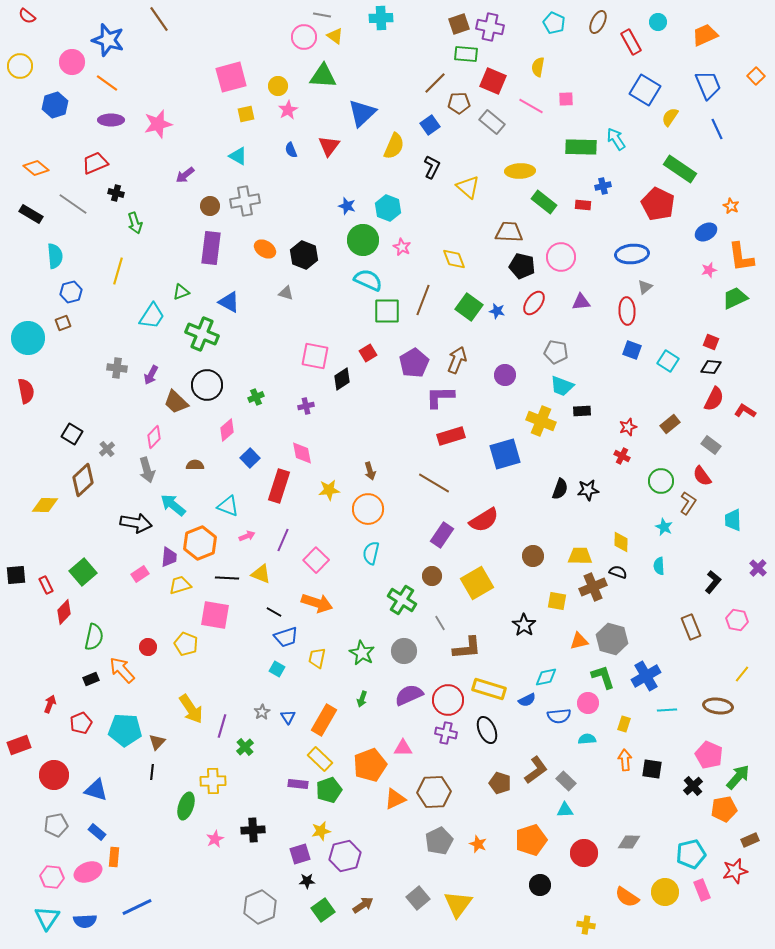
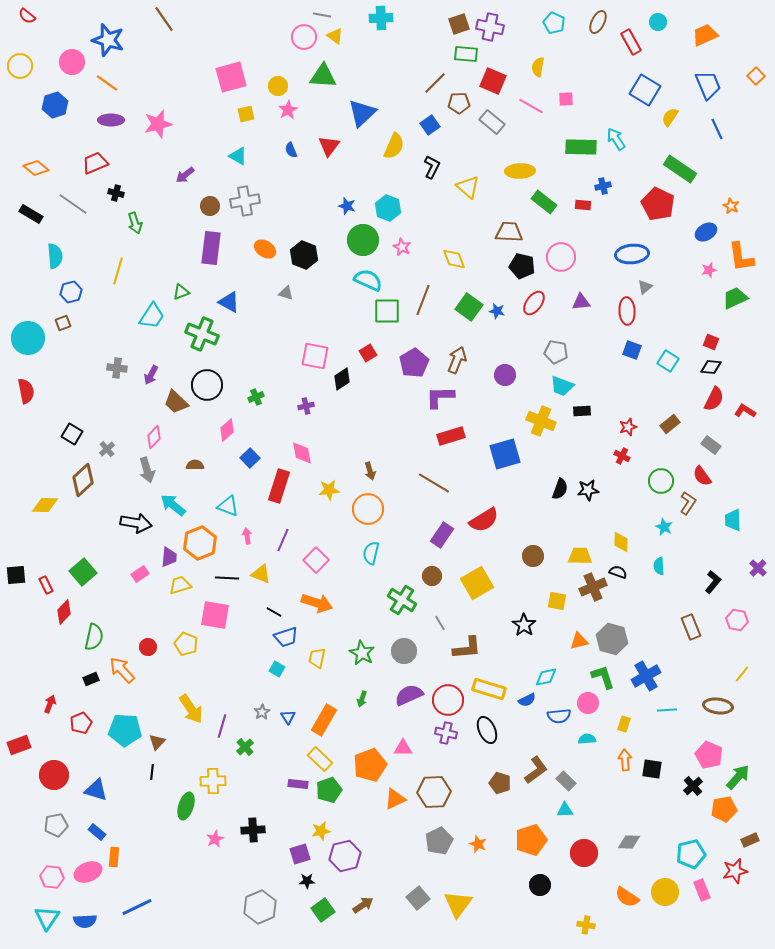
brown line at (159, 19): moved 5 px right
pink arrow at (247, 536): rotated 77 degrees counterclockwise
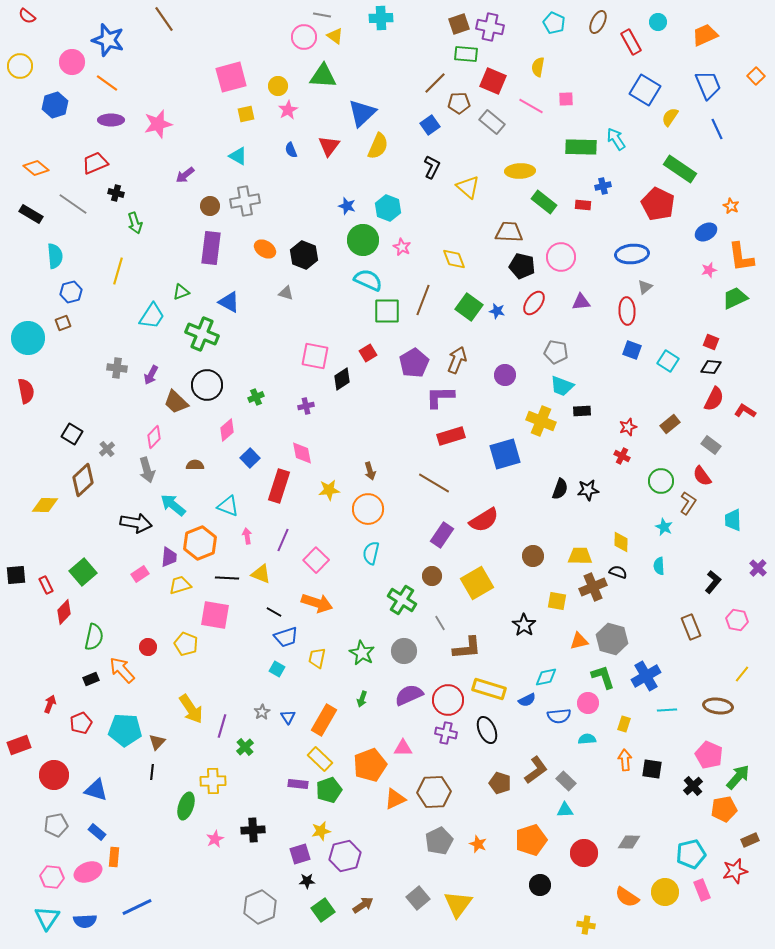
yellow semicircle at (394, 146): moved 16 px left
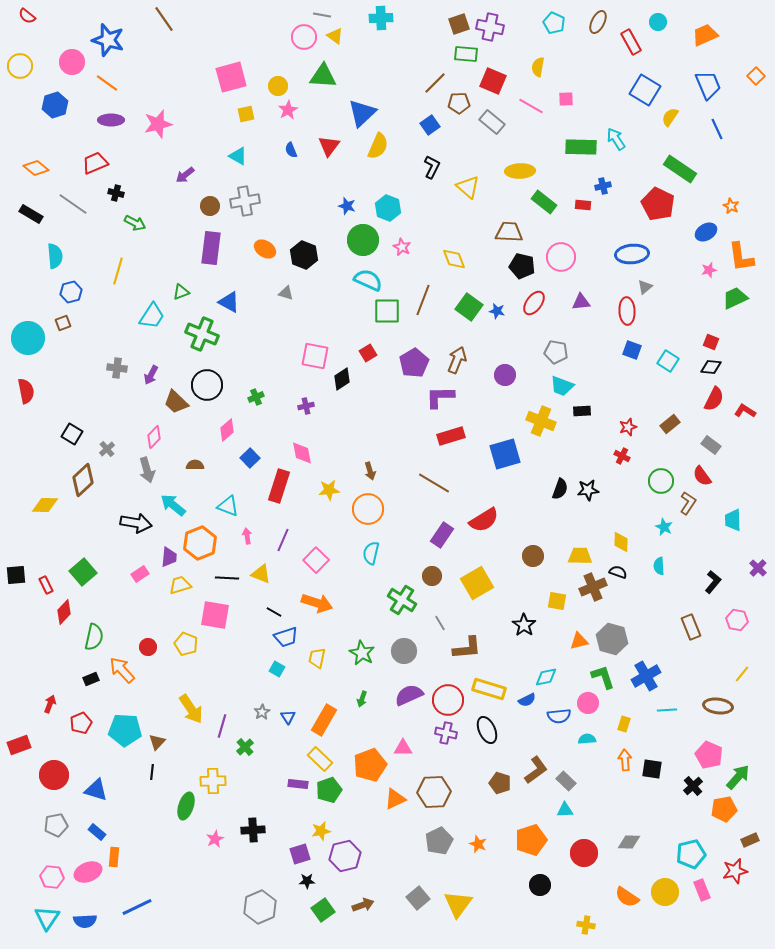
green arrow at (135, 223): rotated 45 degrees counterclockwise
brown arrow at (363, 905): rotated 15 degrees clockwise
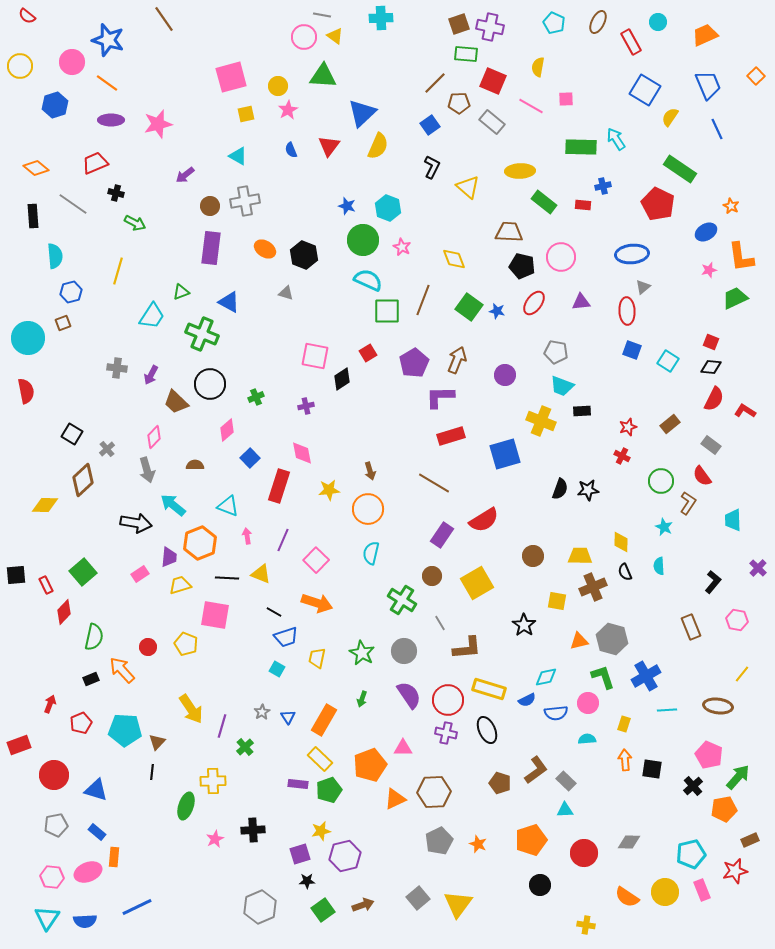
black rectangle at (31, 214): moved 2 px right, 2 px down; rotated 55 degrees clockwise
gray triangle at (645, 287): moved 2 px left
black circle at (207, 385): moved 3 px right, 1 px up
black semicircle at (618, 572): moved 7 px right; rotated 132 degrees counterclockwise
purple semicircle at (409, 695): rotated 80 degrees clockwise
blue semicircle at (559, 716): moved 3 px left, 3 px up
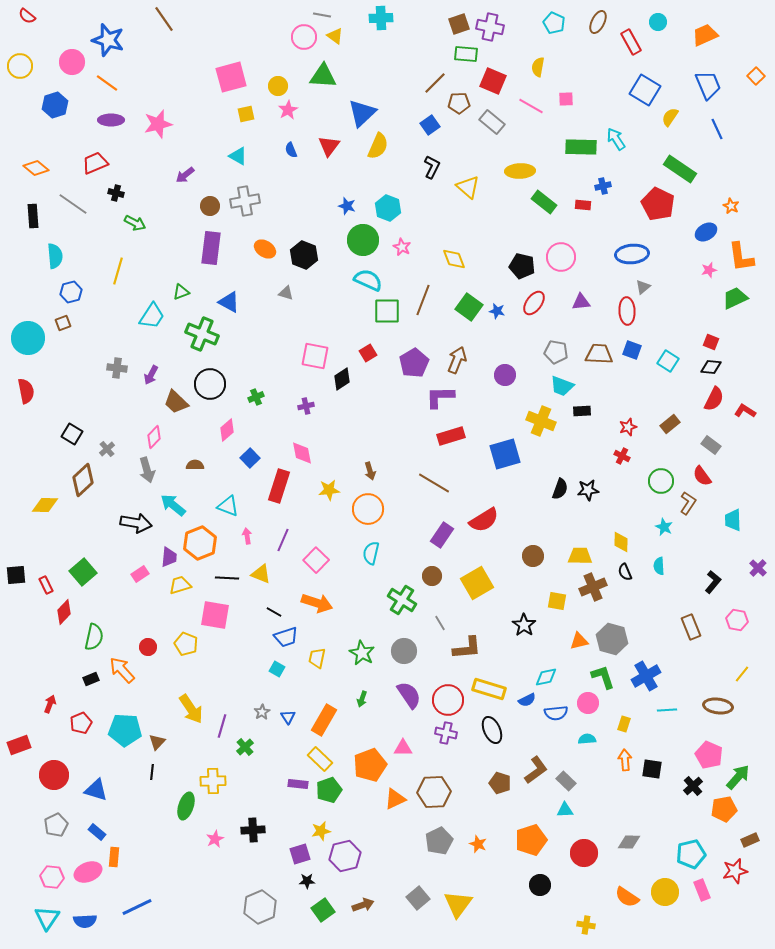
brown trapezoid at (509, 232): moved 90 px right, 122 px down
black ellipse at (487, 730): moved 5 px right
gray pentagon at (56, 825): rotated 15 degrees counterclockwise
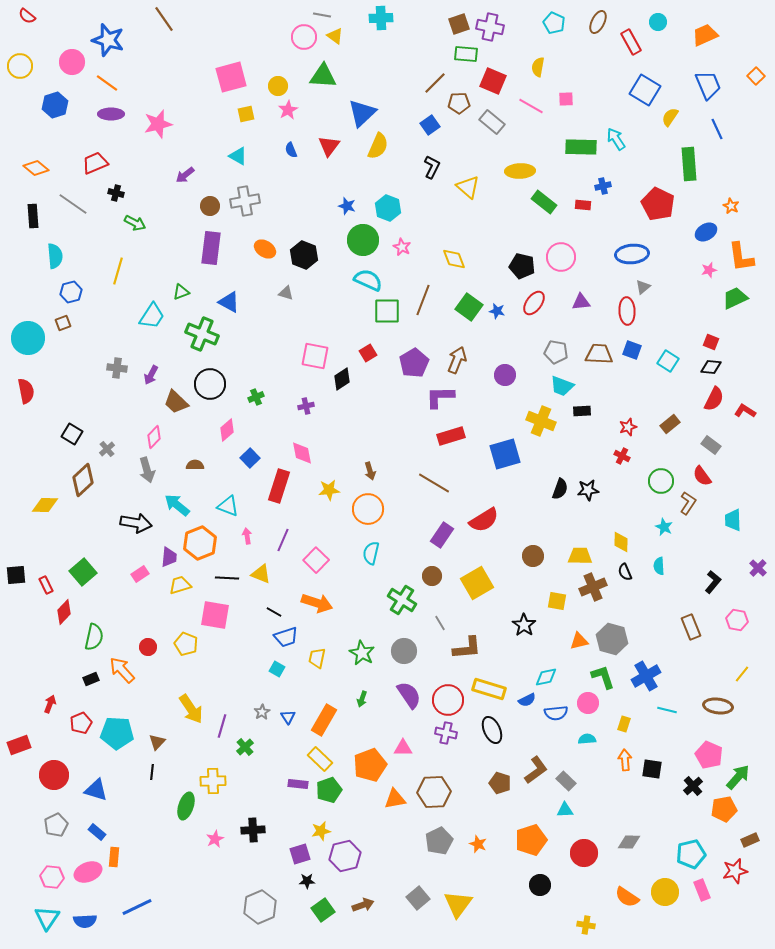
purple ellipse at (111, 120): moved 6 px up
green rectangle at (680, 169): moved 9 px right, 5 px up; rotated 52 degrees clockwise
cyan arrow at (173, 505): moved 4 px right
cyan line at (667, 710): rotated 18 degrees clockwise
cyan pentagon at (125, 730): moved 8 px left, 3 px down
orange triangle at (395, 799): rotated 15 degrees clockwise
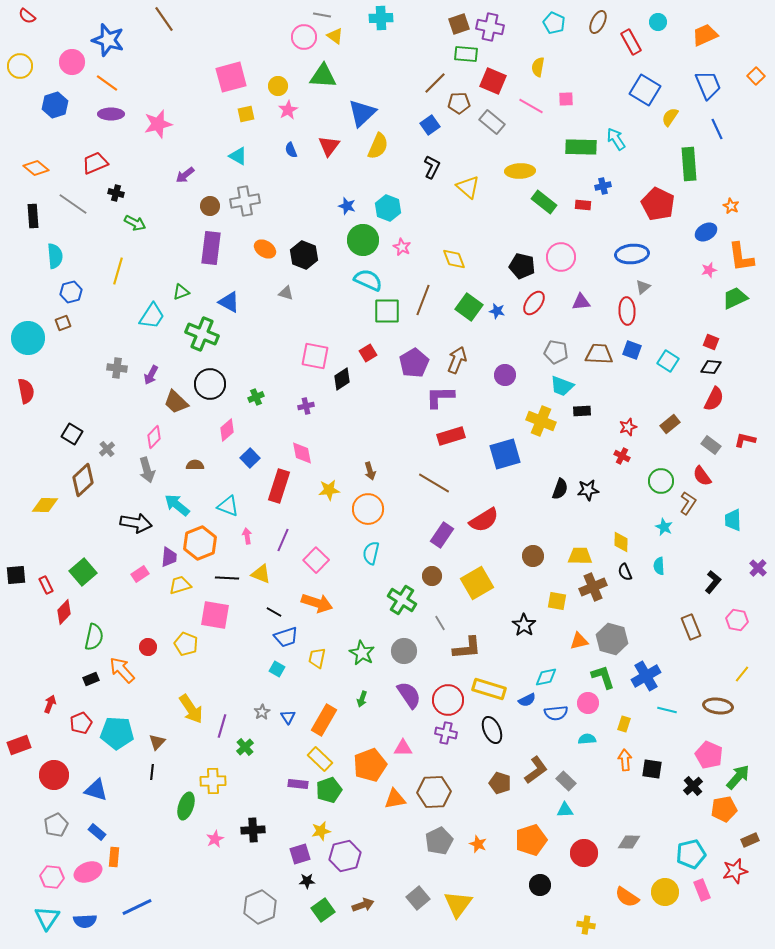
red L-shape at (745, 411): moved 29 px down; rotated 20 degrees counterclockwise
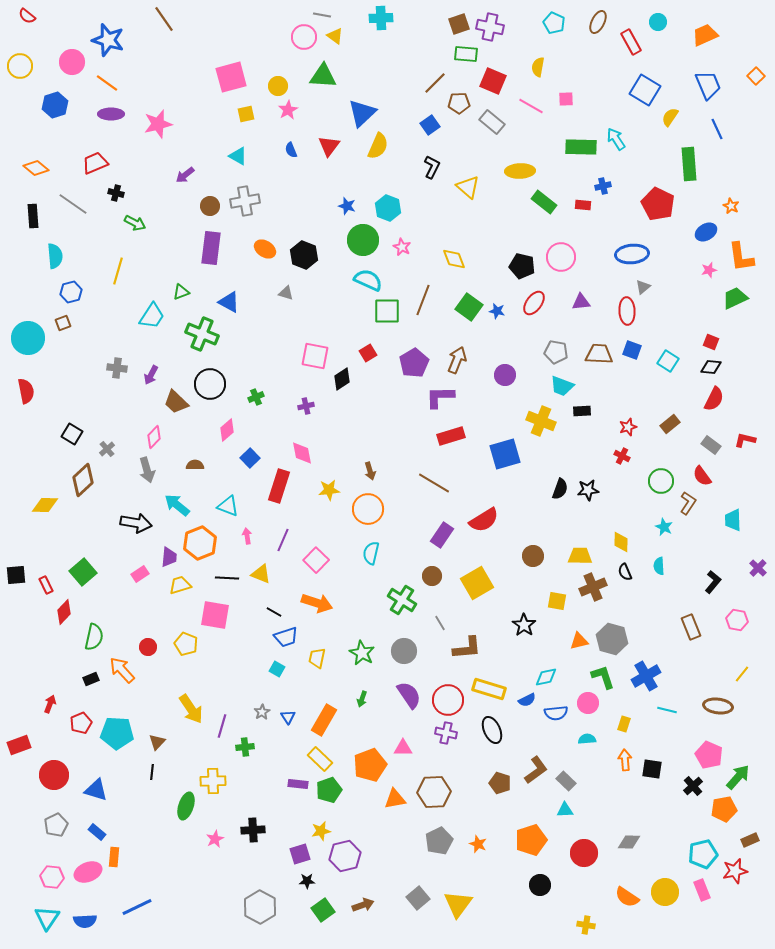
green cross at (245, 747): rotated 36 degrees clockwise
cyan pentagon at (691, 854): moved 12 px right
gray hexagon at (260, 907): rotated 8 degrees counterclockwise
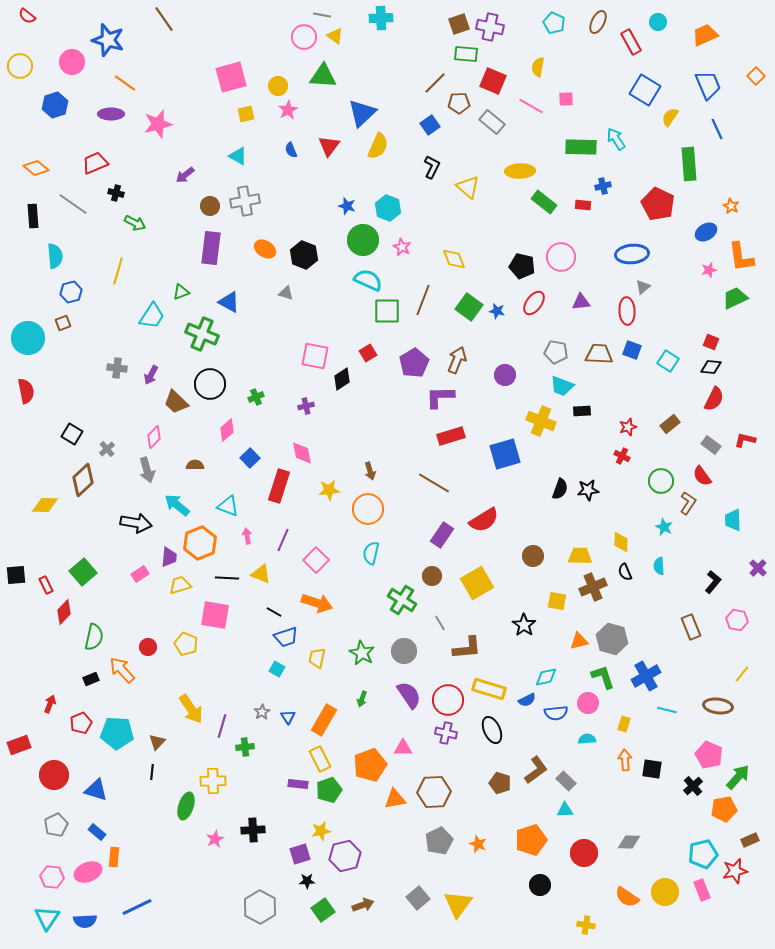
orange line at (107, 83): moved 18 px right
yellow rectangle at (320, 759): rotated 20 degrees clockwise
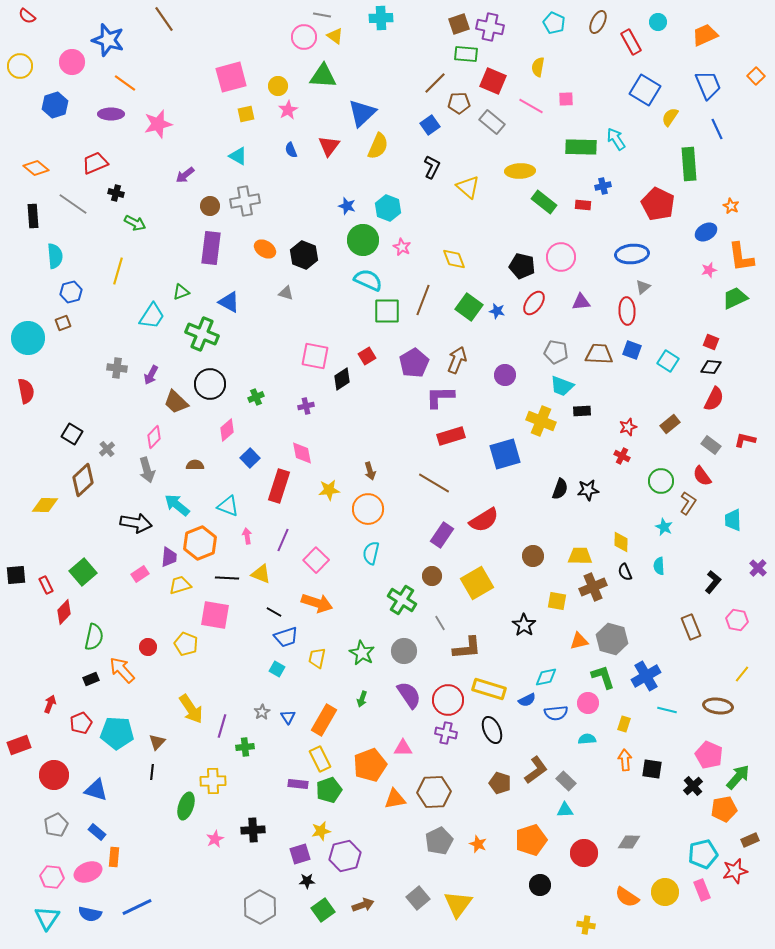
red square at (368, 353): moved 1 px left, 3 px down
blue semicircle at (85, 921): moved 5 px right, 7 px up; rotated 15 degrees clockwise
